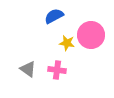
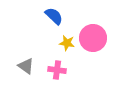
blue semicircle: rotated 72 degrees clockwise
pink circle: moved 2 px right, 3 px down
gray triangle: moved 2 px left, 3 px up
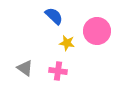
pink circle: moved 4 px right, 7 px up
gray triangle: moved 1 px left, 2 px down
pink cross: moved 1 px right, 1 px down
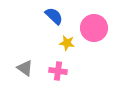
pink circle: moved 3 px left, 3 px up
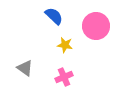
pink circle: moved 2 px right, 2 px up
yellow star: moved 2 px left, 2 px down
pink cross: moved 6 px right, 6 px down; rotated 30 degrees counterclockwise
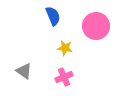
blue semicircle: moved 1 px left; rotated 24 degrees clockwise
yellow star: moved 3 px down
gray triangle: moved 1 px left, 3 px down
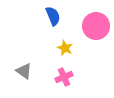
yellow star: rotated 14 degrees clockwise
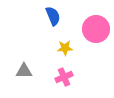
pink circle: moved 3 px down
yellow star: rotated 28 degrees counterclockwise
gray triangle: rotated 36 degrees counterclockwise
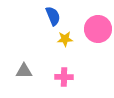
pink circle: moved 2 px right
yellow star: moved 9 px up
pink cross: rotated 24 degrees clockwise
